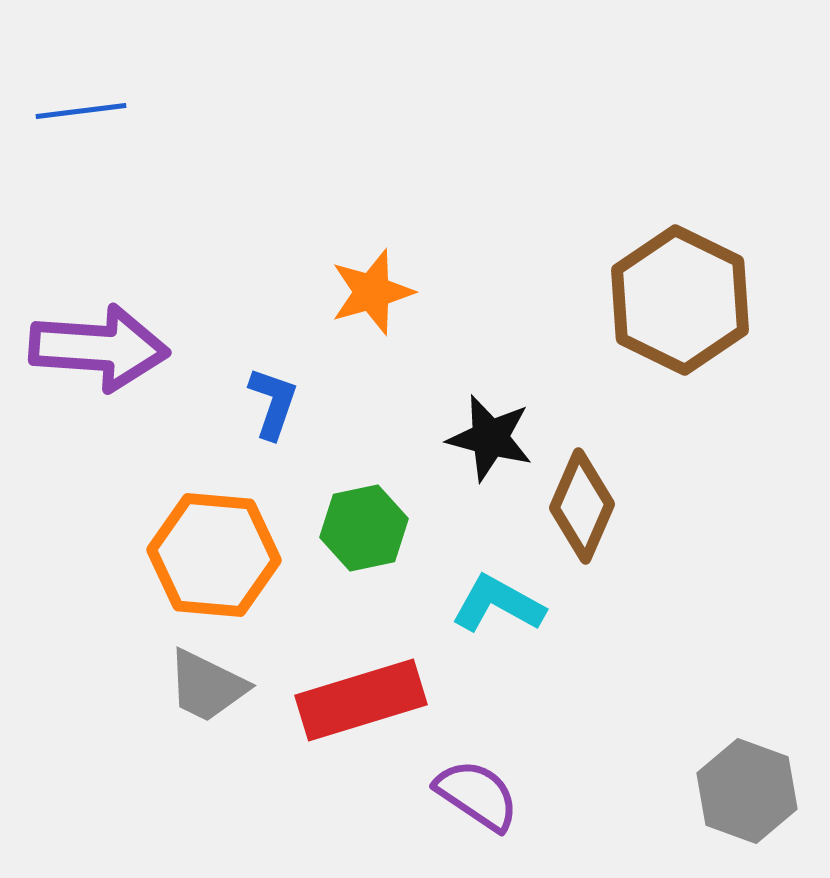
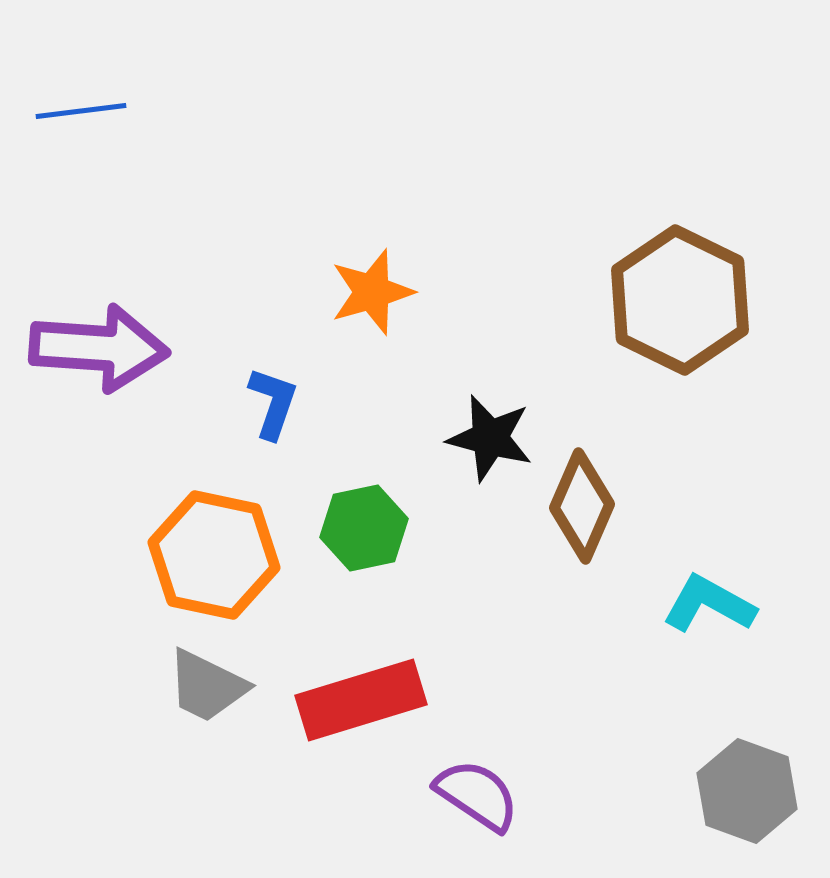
orange hexagon: rotated 7 degrees clockwise
cyan L-shape: moved 211 px right
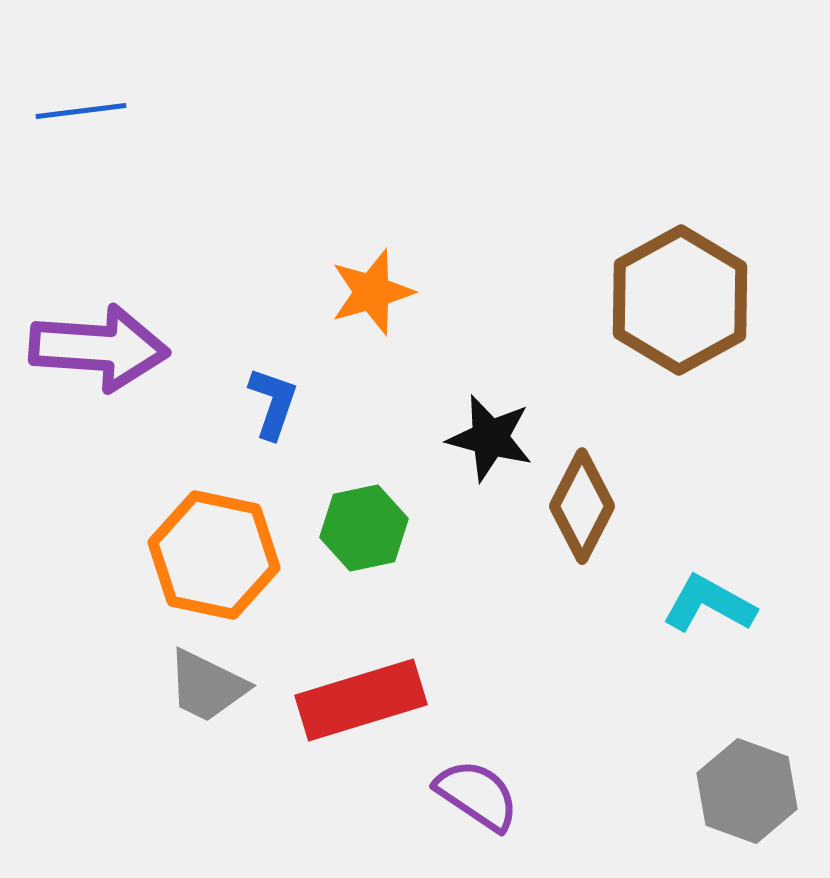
brown hexagon: rotated 5 degrees clockwise
brown diamond: rotated 4 degrees clockwise
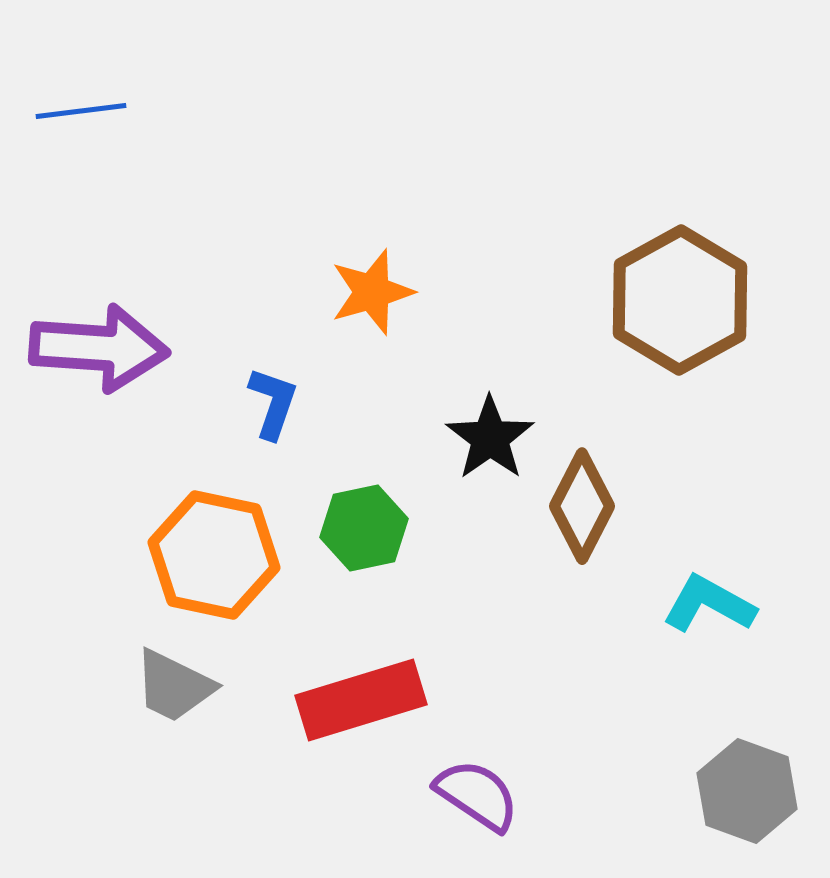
black star: rotated 22 degrees clockwise
gray trapezoid: moved 33 px left
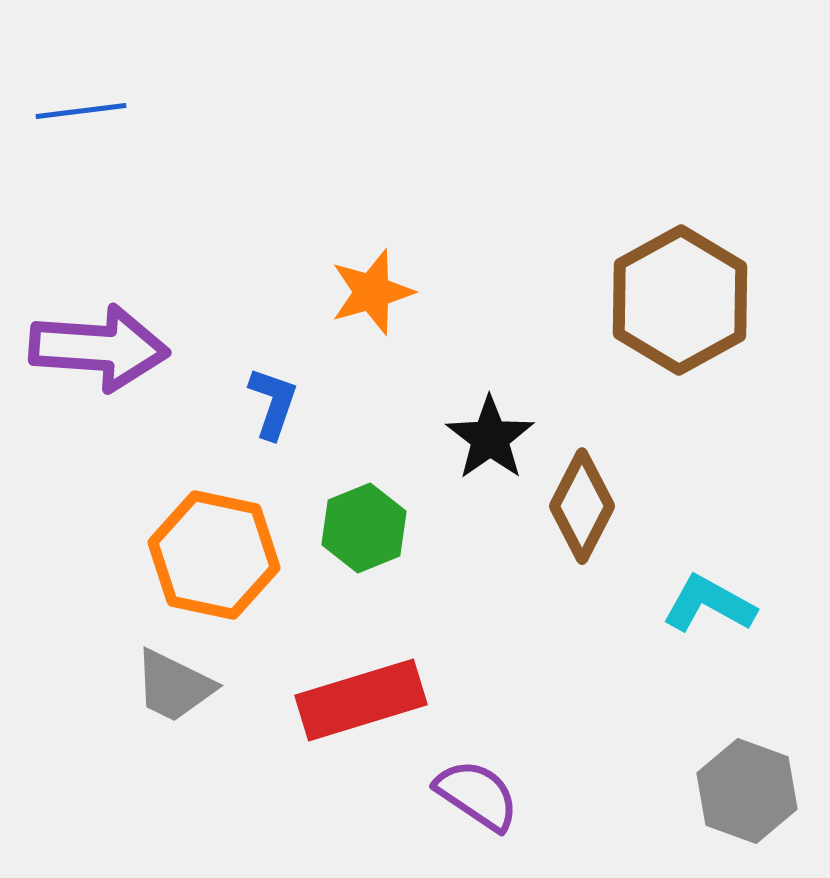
green hexagon: rotated 10 degrees counterclockwise
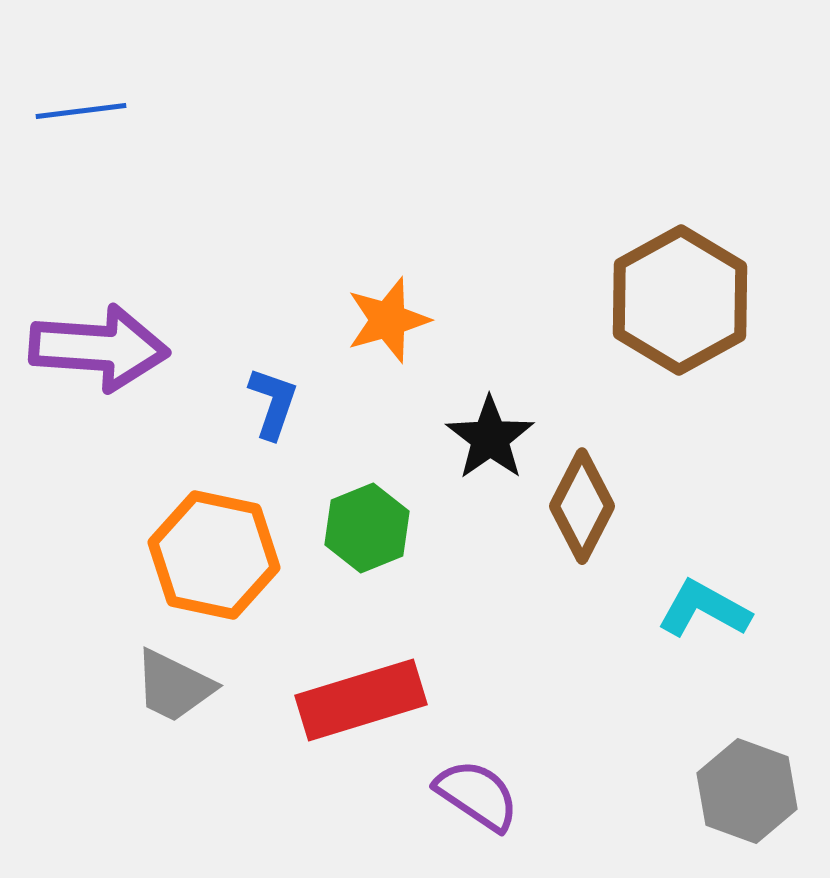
orange star: moved 16 px right, 28 px down
green hexagon: moved 3 px right
cyan L-shape: moved 5 px left, 5 px down
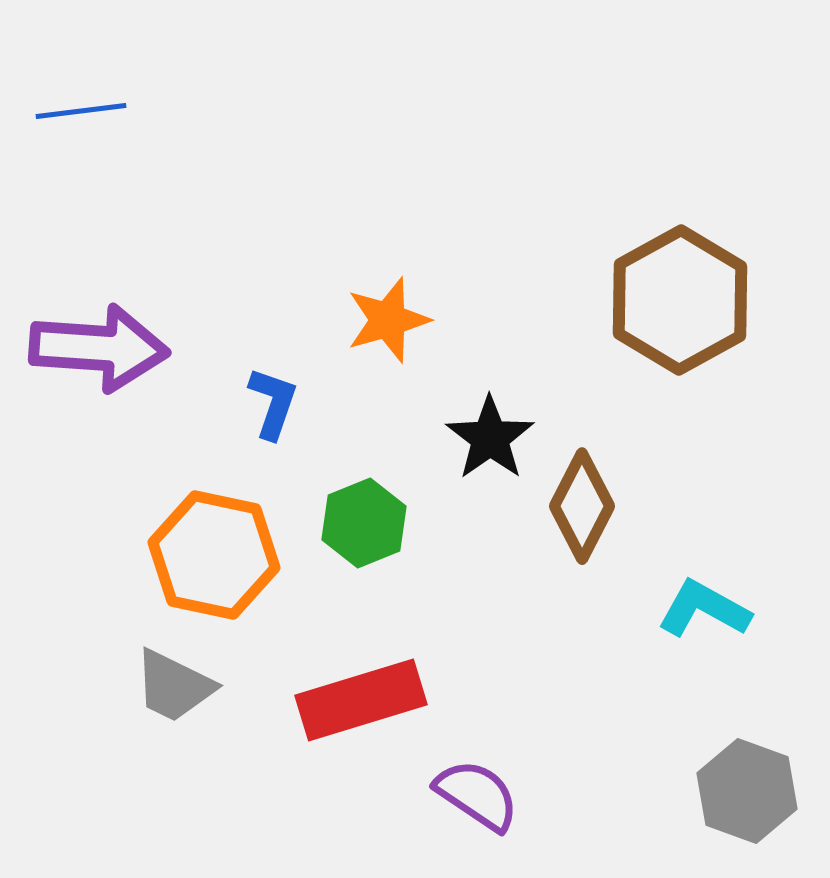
green hexagon: moved 3 px left, 5 px up
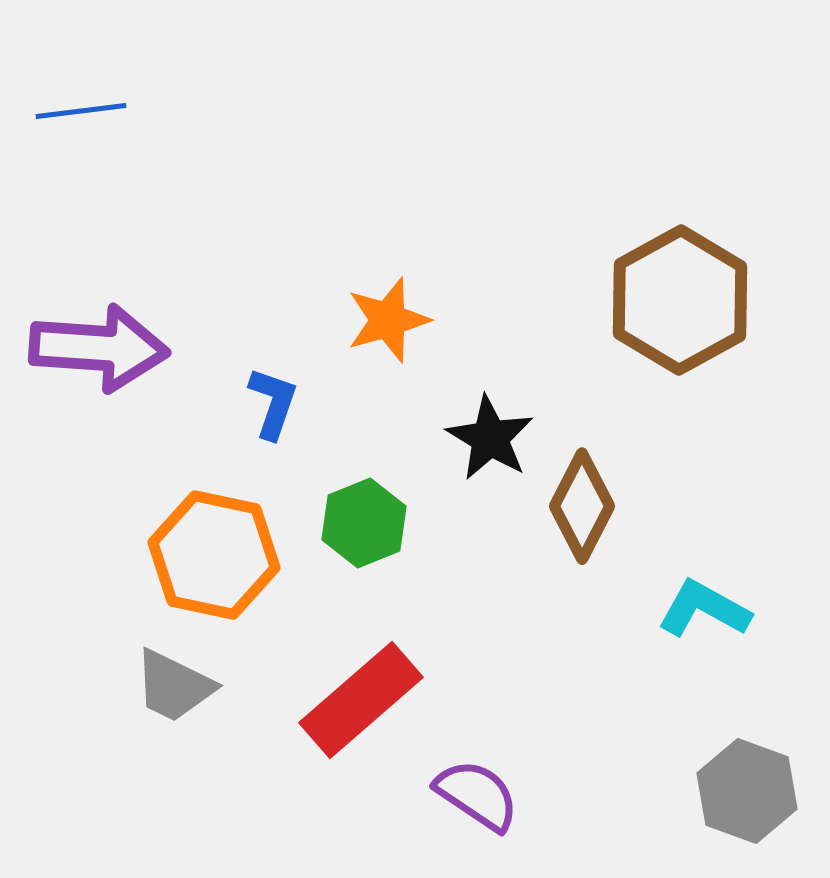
black star: rotated 6 degrees counterclockwise
red rectangle: rotated 24 degrees counterclockwise
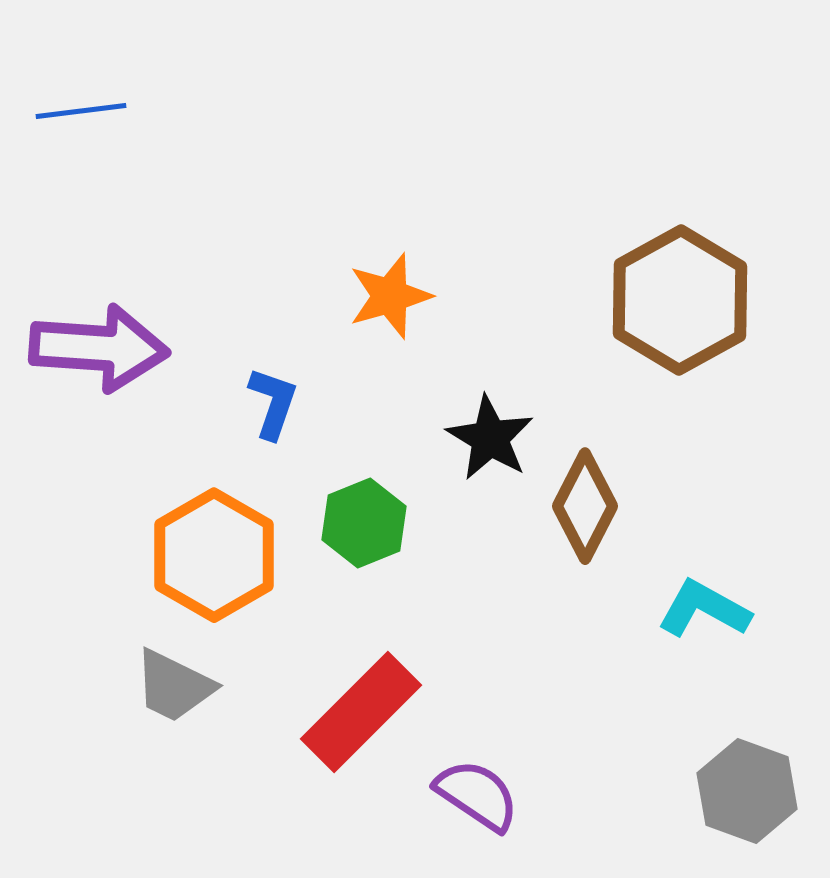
orange star: moved 2 px right, 24 px up
brown diamond: moved 3 px right
orange hexagon: rotated 18 degrees clockwise
red rectangle: moved 12 px down; rotated 4 degrees counterclockwise
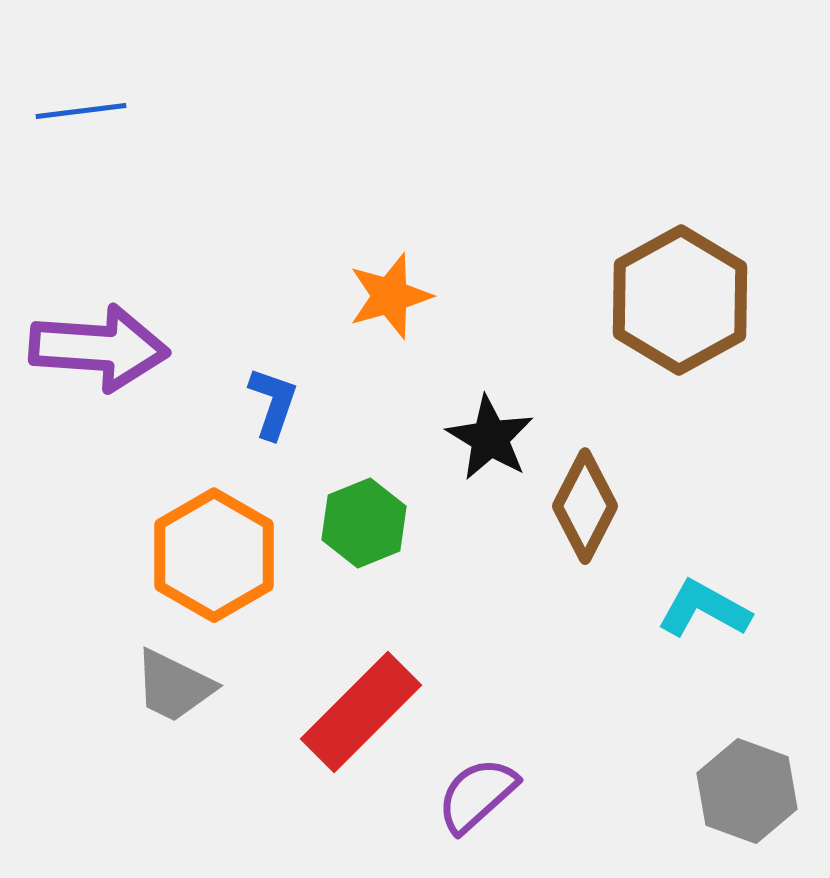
purple semicircle: rotated 76 degrees counterclockwise
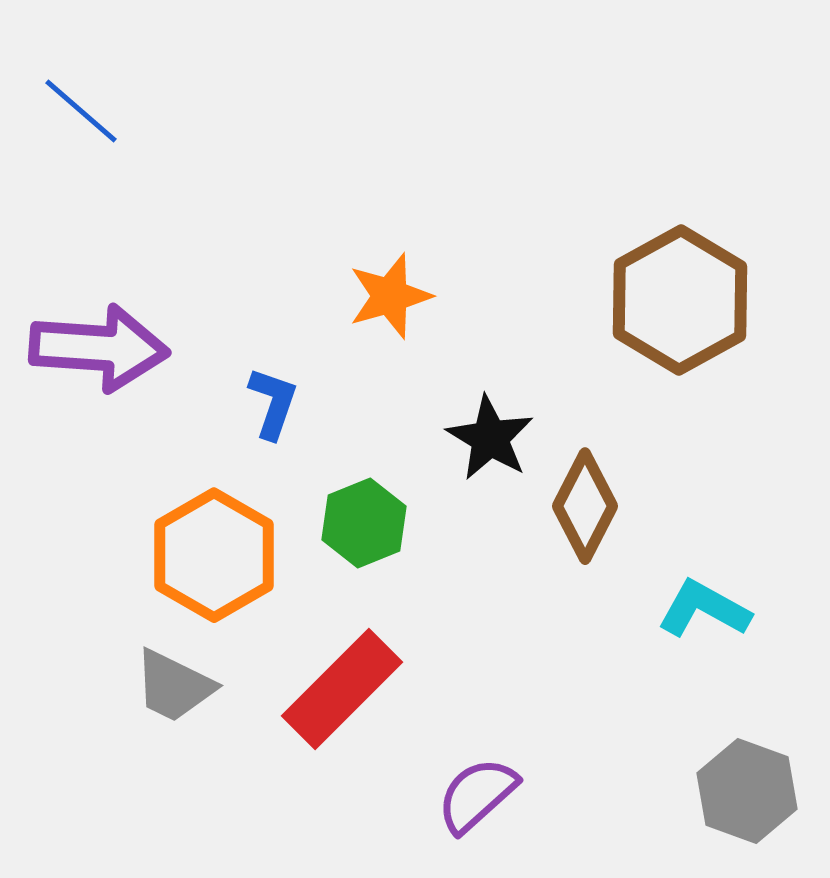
blue line: rotated 48 degrees clockwise
red rectangle: moved 19 px left, 23 px up
